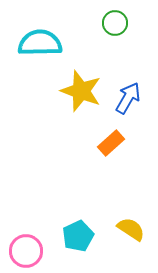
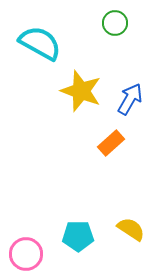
cyan semicircle: rotated 30 degrees clockwise
blue arrow: moved 2 px right, 1 px down
cyan pentagon: rotated 24 degrees clockwise
pink circle: moved 3 px down
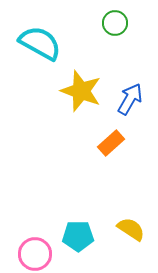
pink circle: moved 9 px right
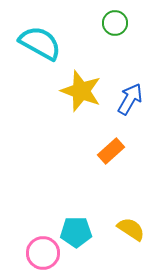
orange rectangle: moved 8 px down
cyan pentagon: moved 2 px left, 4 px up
pink circle: moved 8 px right, 1 px up
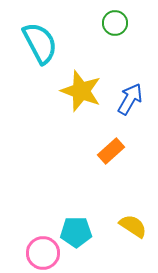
cyan semicircle: rotated 33 degrees clockwise
yellow semicircle: moved 2 px right, 3 px up
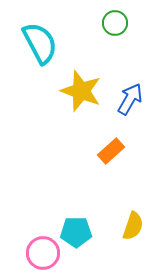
yellow semicircle: rotated 76 degrees clockwise
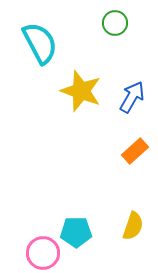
blue arrow: moved 2 px right, 2 px up
orange rectangle: moved 24 px right
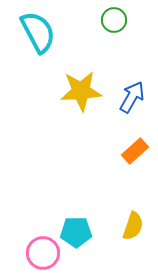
green circle: moved 1 px left, 3 px up
cyan semicircle: moved 2 px left, 11 px up
yellow star: rotated 24 degrees counterclockwise
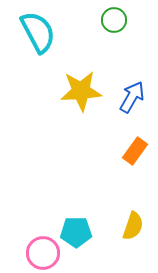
orange rectangle: rotated 12 degrees counterclockwise
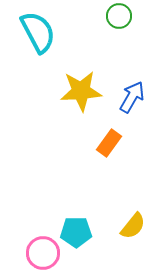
green circle: moved 5 px right, 4 px up
orange rectangle: moved 26 px left, 8 px up
yellow semicircle: rotated 20 degrees clockwise
